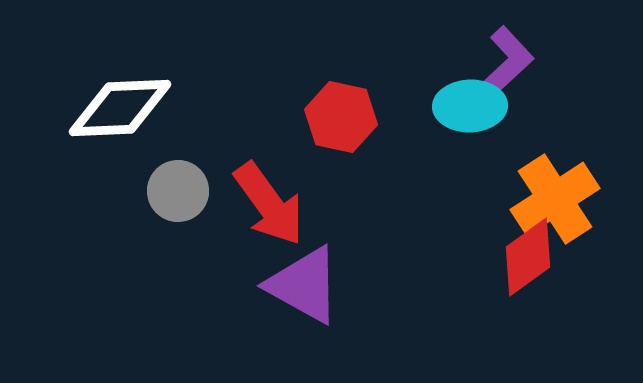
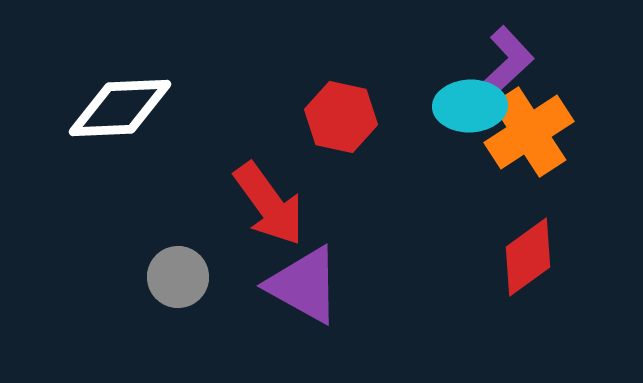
gray circle: moved 86 px down
orange cross: moved 26 px left, 67 px up
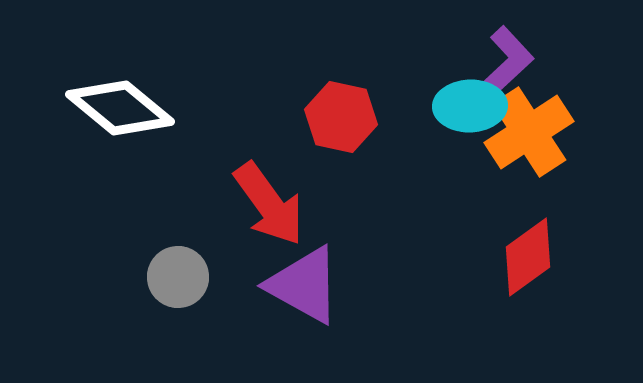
white diamond: rotated 42 degrees clockwise
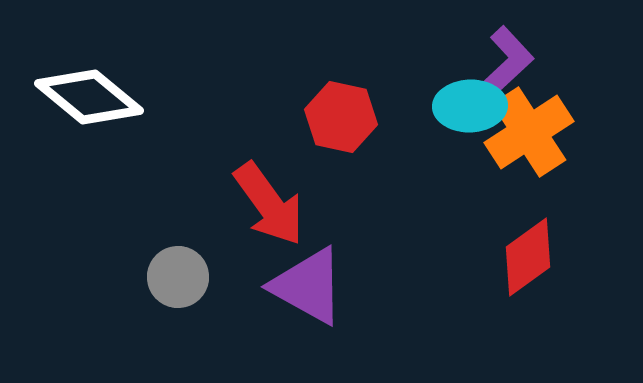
white diamond: moved 31 px left, 11 px up
purple triangle: moved 4 px right, 1 px down
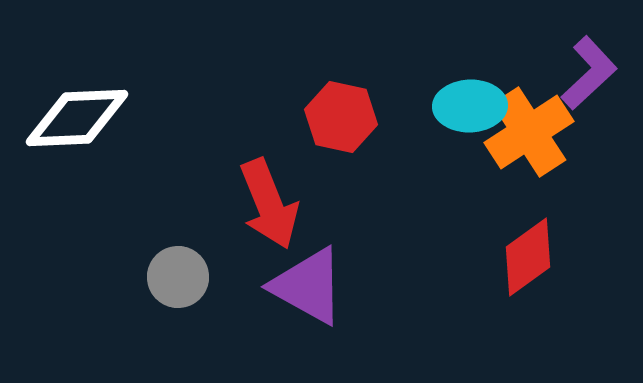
purple L-shape: moved 83 px right, 10 px down
white diamond: moved 12 px left, 21 px down; rotated 42 degrees counterclockwise
red arrow: rotated 14 degrees clockwise
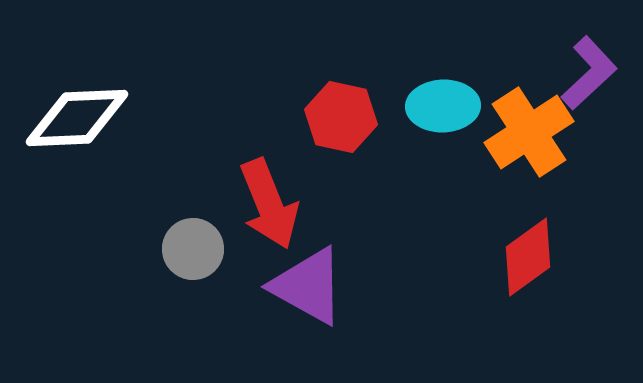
cyan ellipse: moved 27 px left
gray circle: moved 15 px right, 28 px up
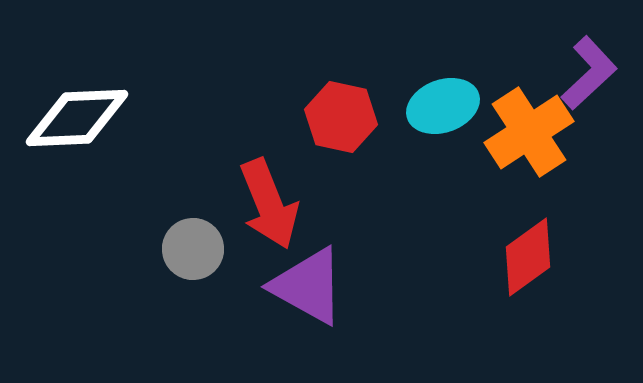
cyan ellipse: rotated 18 degrees counterclockwise
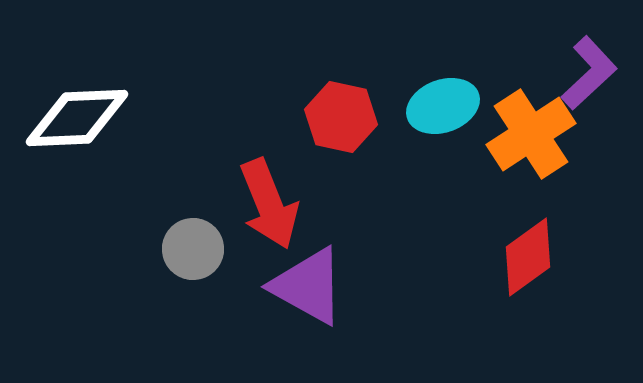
orange cross: moved 2 px right, 2 px down
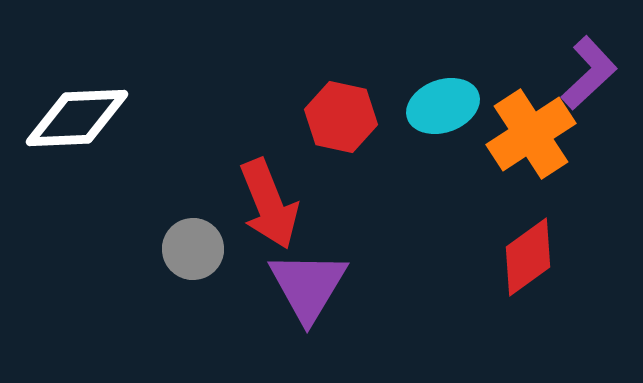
purple triangle: rotated 32 degrees clockwise
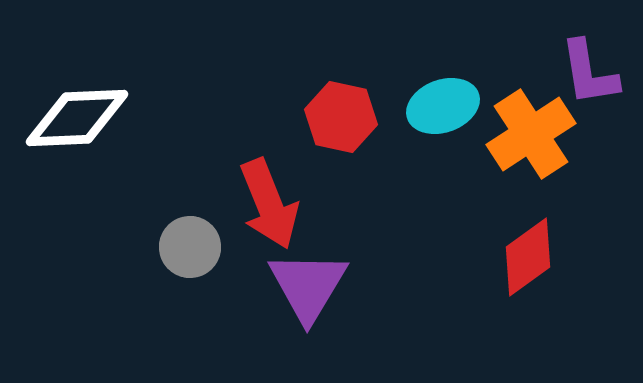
purple L-shape: rotated 124 degrees clockwise
gray circle: moved 3 px left, 2 px up
